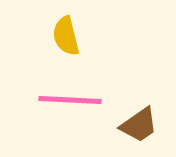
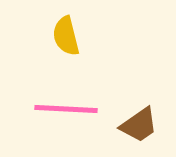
pink line: moved 4 px left, 9 px down
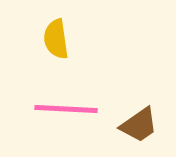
yellow semicircle: moved 10 px left, 3 px down; rotated 6 degrees clockwise
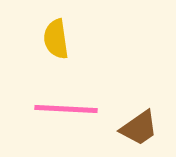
brown trapezoid: moved 3 px down
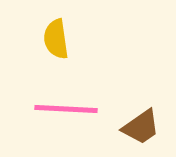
brown trapezoid: moved 2 px right, 1 px up
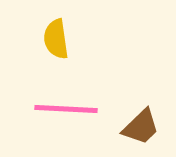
brown trapezoid: rotated 9 degrees counterclockwise
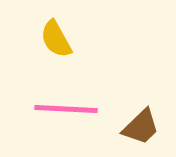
yellow semicircle: rotated 21 degrees counterclockwise
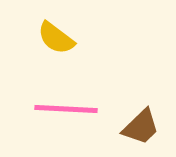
yellow semicircle: moved 1 px up; rotated 24 degrees counterclockwise
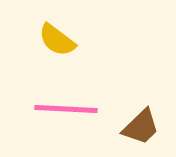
yellow semicircle: moved 1 px right, 2 px down
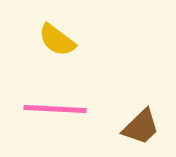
pink line: moved 11 px left
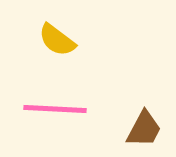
brown trapezoid: moved 3 px right, 2 px down; rotated 18 degrees counterclockwise
